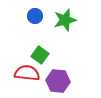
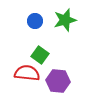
blue circle: moved 5 px down
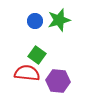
green star: moved 6 px left
green square: moved 3 px left
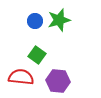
red semicircle: moved 6 px left, 4 px down
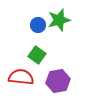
blue circle: moved 3 px right, 4 px down
purple hexagon: rotated 15 degrees counterclockwise
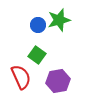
red semicircle: rotated 60 degrees clockwise
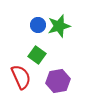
green star: moved 6 px down
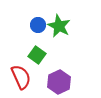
green star: rotated 30 degrees counterclockwise
purple hexagon: moved 1 px right, 1 px down; rotated 15 degrees counterclockwise
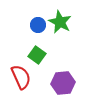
green star: moved 1 px right, 4 px up
purple hexagon: moved 4 px right, 1 px down; rotated 20 degrees clockwise
